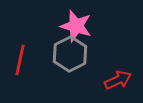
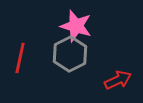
red line: moved 2 px up
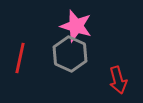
gray hexagon: rotated 8 degrees counterclockwise
red arrow: rotated 100 degrees clockwise
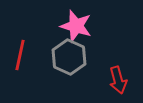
gray hexagon: moved 1 px left, 3 px down
red line: moved 3 px up
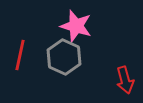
gray hexagon: moved 5 px left
red arrow: moved 7 px right
